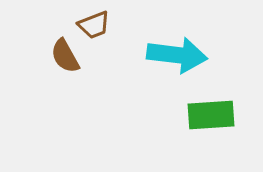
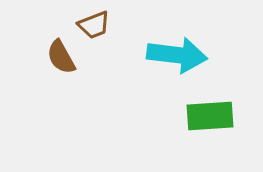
brown semicircle: moved 4 px left, 1 px down
green rectangle: moved 1 px left, 1 px down
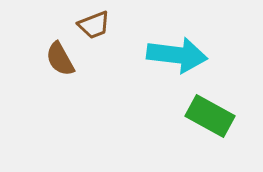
brown semicircle: moved 1 px left, 2 px down
green rectangle: rotated 33 degrees clockwise
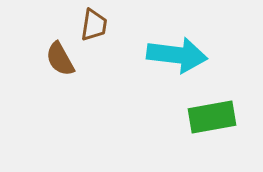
brown trapezoid: rotated 60 degrees counterclockwise
green rectangle: moved 2 px right, 1 px down; rotated 39 degrees counterclockwise
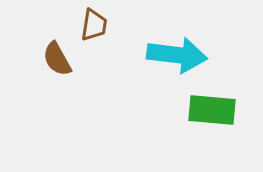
brown semicircle: moved 3 px left
green rectangle: moved 7 px up; rotated 15 degrees clockwise
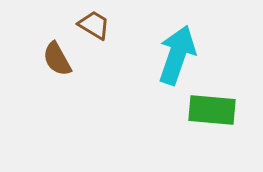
brown trapezoid: rotated 68 degrees counterclockwise
cyan arrow: rotated 78 degrees counterclockwise
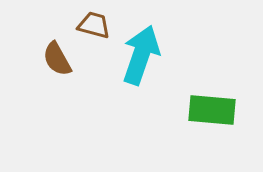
brown trapezoid: rotated 16 degrees counterclockwise
cyan arrow: moved 36 px left
